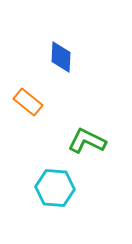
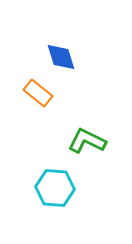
blue diamond: rotated 20 degrees counterclockwise
orange rectangle: moved 10 px right, 9 px up
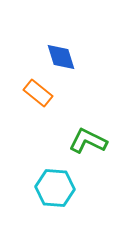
green L-shape: moved 1 px right
